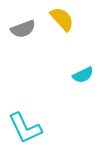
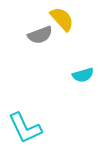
gray semicircle: moved 17 px right, 6 px down
cyan semicircle: rotated 10 degrees clockwise
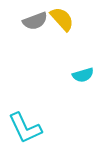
gray semicircle: moved 5 px left, 14 px up
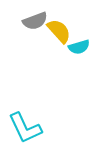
yellow semicircle: moved 3 px left, 12 px down
cyan semicircle: moved 4 px left, 28 px up
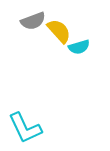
gray semicircle: moved 2 px left
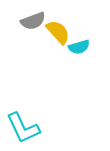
yellow semicircle: moved 1 px left, 1 px down
cyan L-shape: moved 2 px left
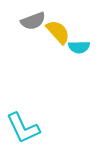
cyan semicircle: rotated 15 degrees clockwise
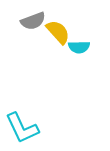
cyan L-shape: moved 1 px left
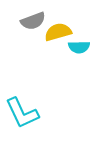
yellow semicircle: rotated 64 degrees counterclockwise
cyan L-shape: moved 15 px up
